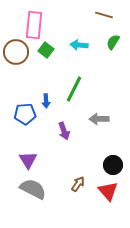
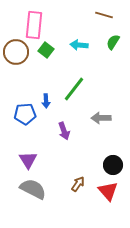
green line: rotated 12 degrees clockwise
gray arrow: moved 2 px right, 1 px up
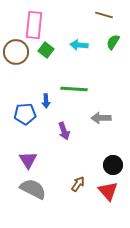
green line: rotated 56 degrees clockwise
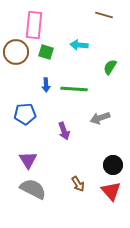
green semicircle: moved 3 px left, 25 px down
green square: moved 2 px down; rotated 21 degrees counterclockwise
blue arrow: moved 16 px up
gray arrow: moved 1 px left; rotated 18 degrees counterclockwise
brown arrow: rotated 112 degrees clockwise
red triangle: moved 3 px right
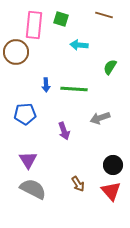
green square: moved 15 px right, 33 px up
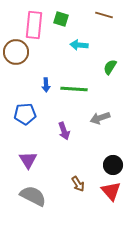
gray semicircle: moved 7 px down
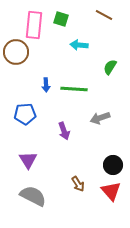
brown line: rotated 12 degrees clockwise
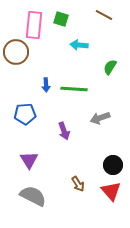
purple triangle: moved 1 px right
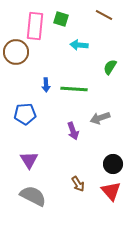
pink rectangle: moved 1 px right, 1 px down
purple arrow: moved 9 px right
black circle: moved 1 px up
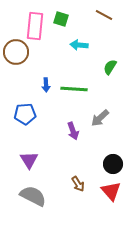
gray arrow: rotated 24 degrees counterclockwise
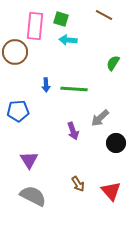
cyan arrow: moved 11 px left, 5 px up
brown circle: moved 1 px left
green semicircle: moved 3 px right, 4 px up
blue pentagon: moved 7 px left, 3 px up
black circle: moved 3 px right, 21 px up
